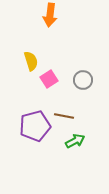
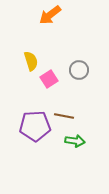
orange arrow: rotated 45 degrees clockwise
gray circle: moved 4 px left, 10 px up
purple pentagon: rotated 12 degrees clockwise
green arrow: rotated 36 degrees clockwise
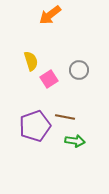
brown line: moved 1 px right, 1 px down
purple pentagon: rotated 16 degrees counterclockwise
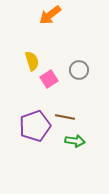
yellow semicircle: moved 1 px right
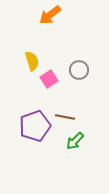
green arrow: rotated 126 degrees clockwise
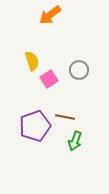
green arrow: rotated 24 degrees counterclockwise
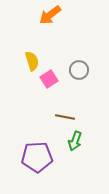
purple pentagon: moved 2 px right, 31 px down; rotated 16 degrees clockwise
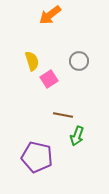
gray circle: moved 9 px up
brown line: moved 2 px left, 2 px up
green arrow: moved 2 px right, 5 px up
purple pentagon: rotated 16 degrees clockwise
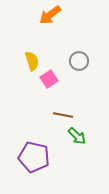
green arrow: rotated 66 degrees counterclockwise
purple pentagon: moved 3 px left
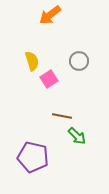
brown line: moved 1 px left, 1 px down
purple pentagon: moved 1 px left
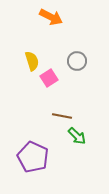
orange arrow: moved 1 px right, 2 px down; rotated 115 degrees counterclockwise
gray circle: moved 2 px left
pink square: moved 1 px up
purple pentagon: rotated 12 degrees clockwise
